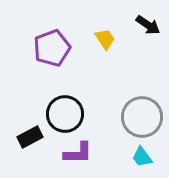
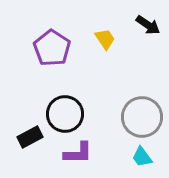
purple pentagon: rotated 18 degrees counterclockwise
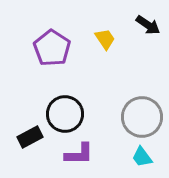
purple L-shape: moved 1 px right, 1 px down
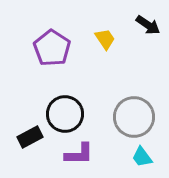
gray circle: moved 8 px left
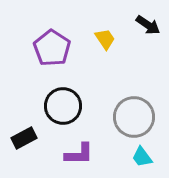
black circle: moved 2 px left, 8 px up
black rectangle: moved 6 px left, 1 px down
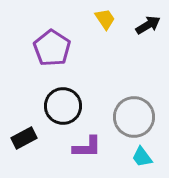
black arrow: rotated 65 degrees counterclockwise
yellow trapezoid: moved 20 px up
purple L-shape: moved 8 px right, 7 px up
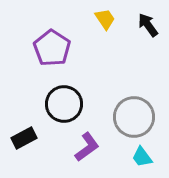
black arrow: rotated 95 degrees counterclockwise
black circle: moved 1 px right, 2 px up
purple L-shape: rotated 36 degrees counterclockwise
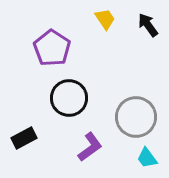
black circle: moved 5 px right, 6 px up
gray circle: moved 2 px right
purple L-shape: moved 3 px right
cyan trapezoid: moved 5 px right, 1 px down
